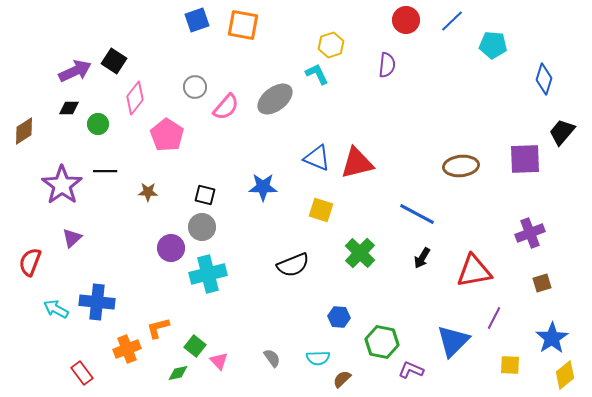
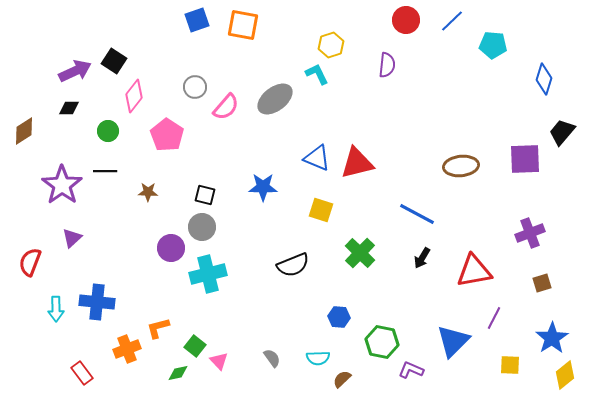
pink diamond at (135, 98): moved 1 px left, 2 px up
green circle at (98, 124): moved 10 px right, 7 px down
cyan arrow at (56, 309): rotated 120 degrees counterclockwise
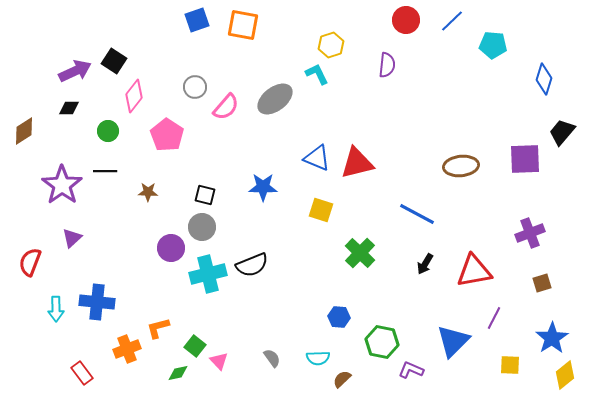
black arrow at (422, 258): moved 3 px right, 6 px down
black semicircle at (293, 265): moved 41 px left
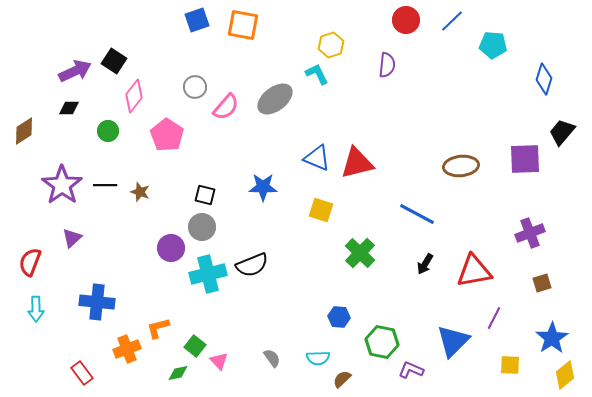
black line at (105, 171): moved 14 px down
brown star at (148, 192): moved 8 px left; rotated 18 degrees clockwise
cyan arrow at (56, 309): moved 20 px left
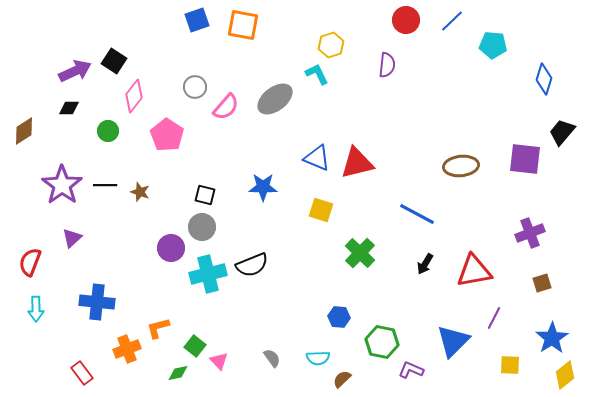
purple square at (525, 159): rotated 8 degrees clockwise
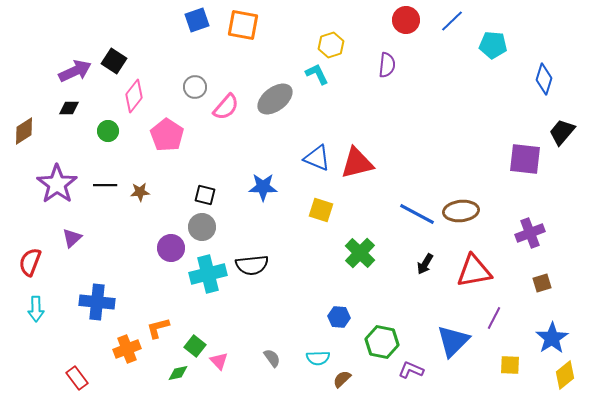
brown ellipse at (461, 166): moved 45 px down
purple star at (62, 185): moved 5 px left, 1 px up
brown star at (140, 192): rotated 24 degrees counterclockwise
black semicircle at (252, 265): rotated 16 degrees clockwise
red rectangle at (82, 373): moved 5 px left, 5 px down
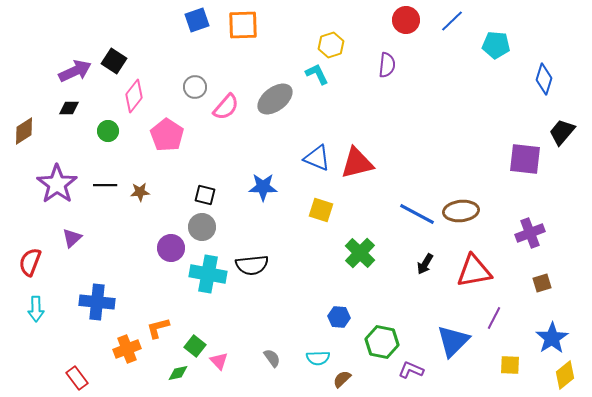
orange square at (243, 25): rotated 12 degrees counterclockwise
cyan pentagon at (493, 45): moved 3 px right
cyan cross at (208, 274): rotated 24 degrees clockwise
